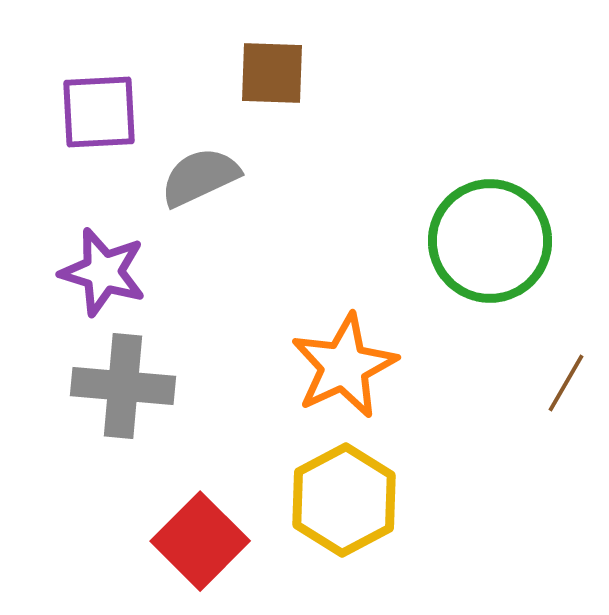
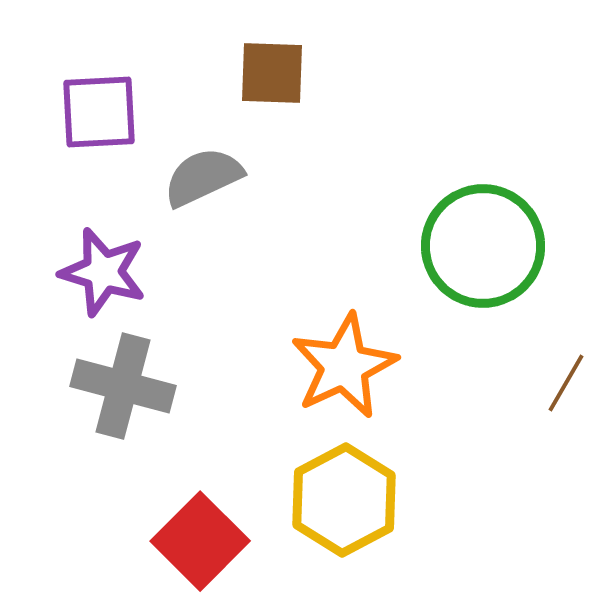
gray semicircle: moved 3 px right
green circle: moved 7 px left, 5 px down
gray cross: rotated 10 degrees clockwise
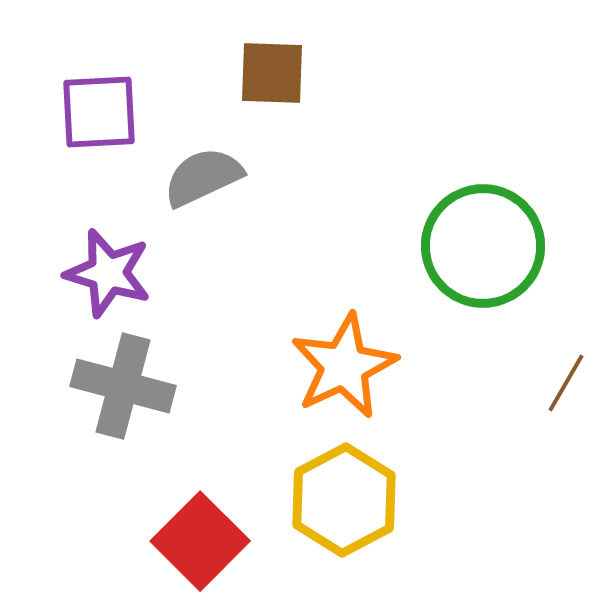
purple star: moved 5 px right, 1 px down
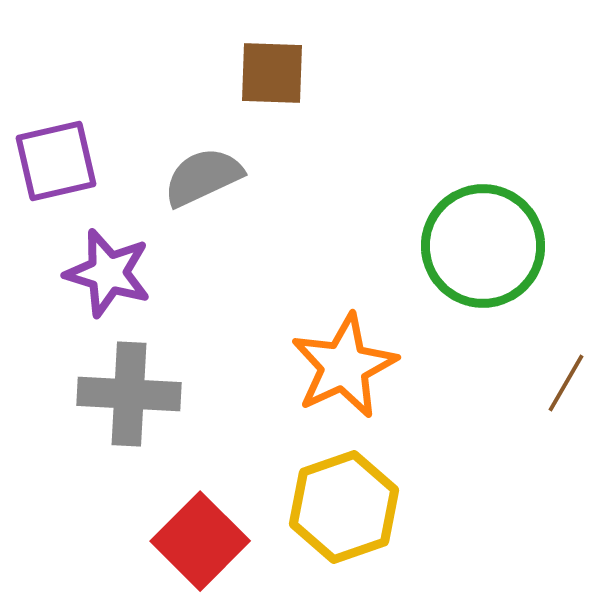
purple square: moved 43 px left, 49 px down; rotated 10 degrees counterclockwise
gray cross: moved 6 px right, 8 px down; rotated 12 degrees counterclockwise
yellow hexagon: moved 7 px down; rotated 9 degrees clockwise
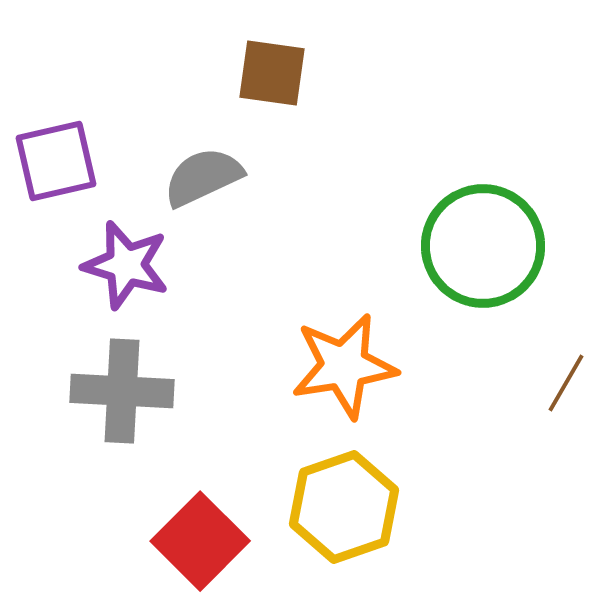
brown square: rotated 6 degrees clockwise
purple star: moved 18 px right, 8 px up
orange star: rotated 16 degrees clockwise
gray cross: moved 7 px left, 3 px up
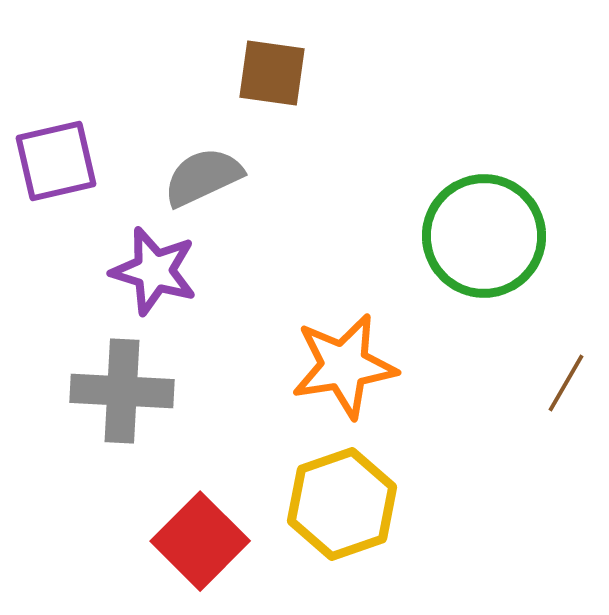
green circle: moved 1 px right, 10 px up
purple star: moved 28 px right, 6 px down
yellow hexagon: moved 2 px left, 3 px up
